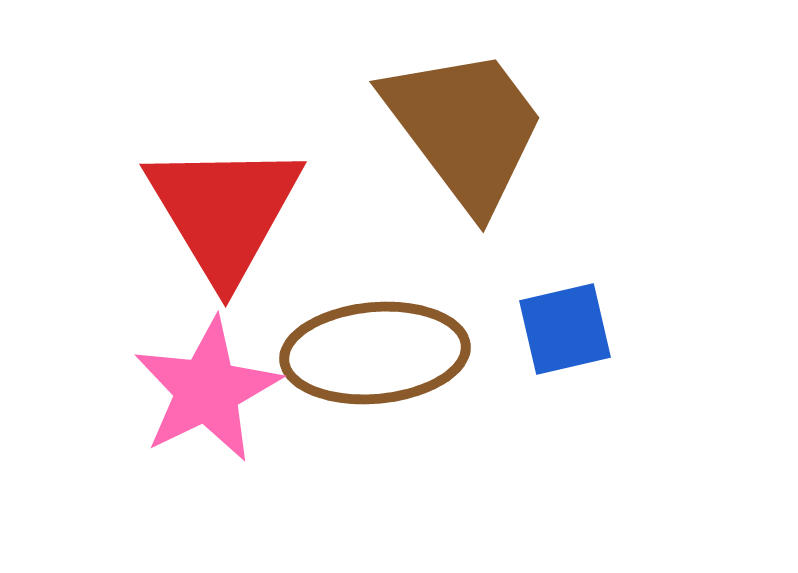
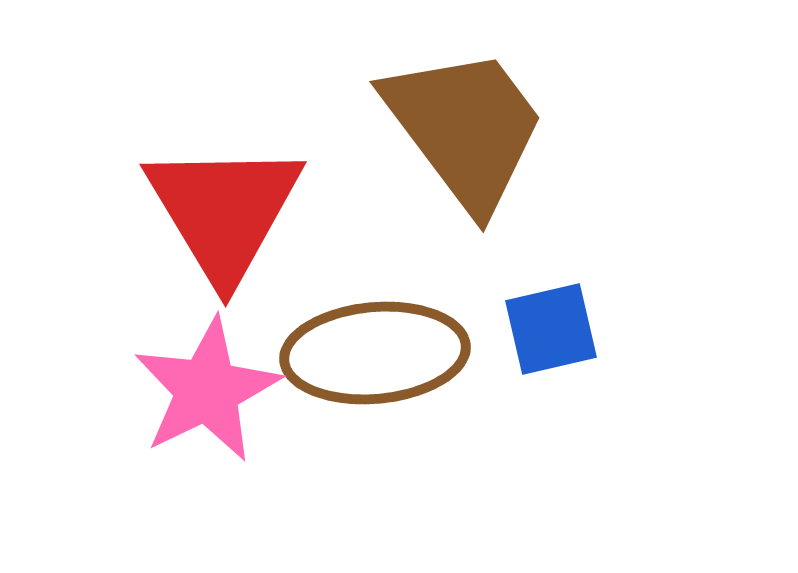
blue square: moved 14 px left
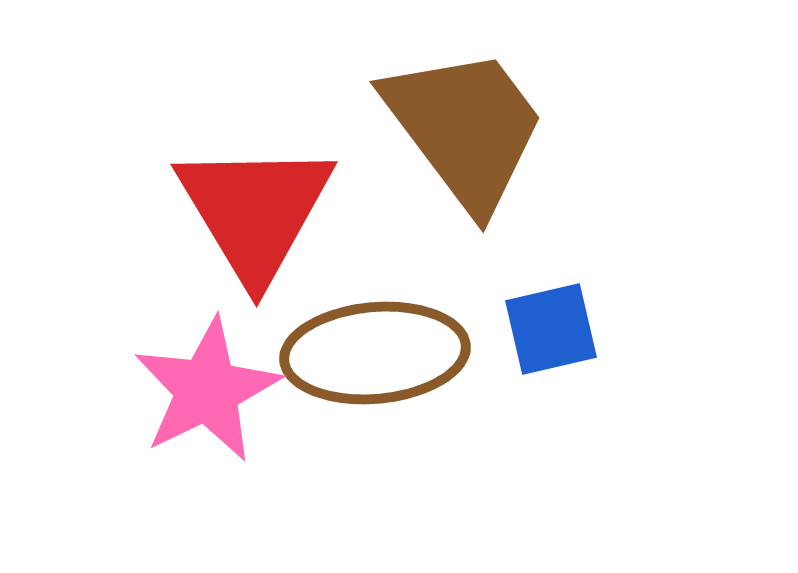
red triangle: moved 31 px right
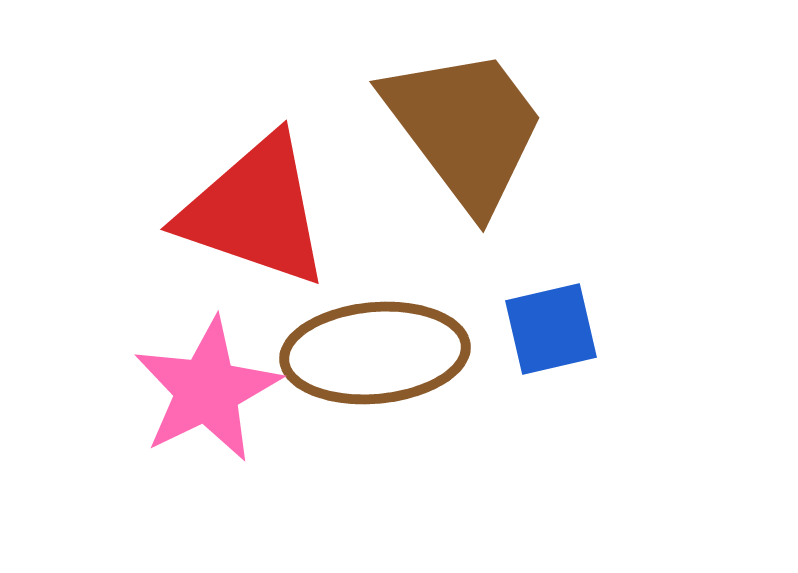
red triangle: rotated 40 degrees counterclockwise
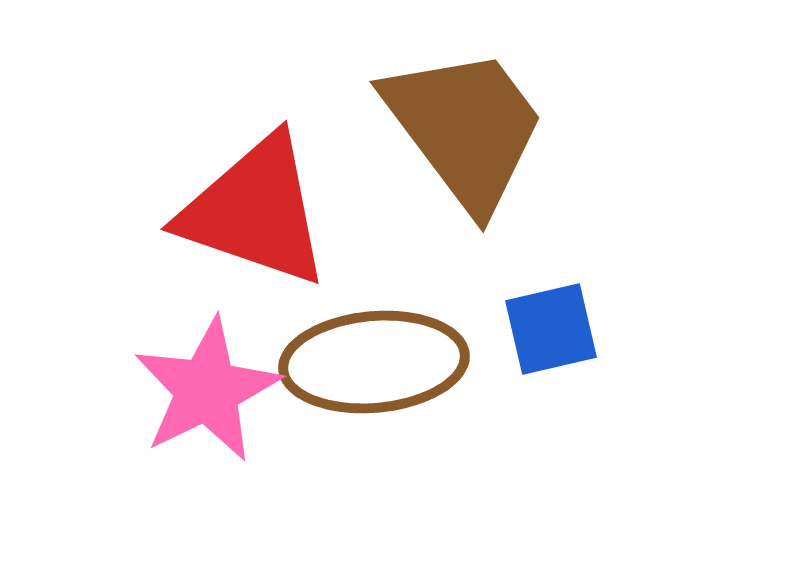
brown ellipse: moved 1 px left, 9 px down
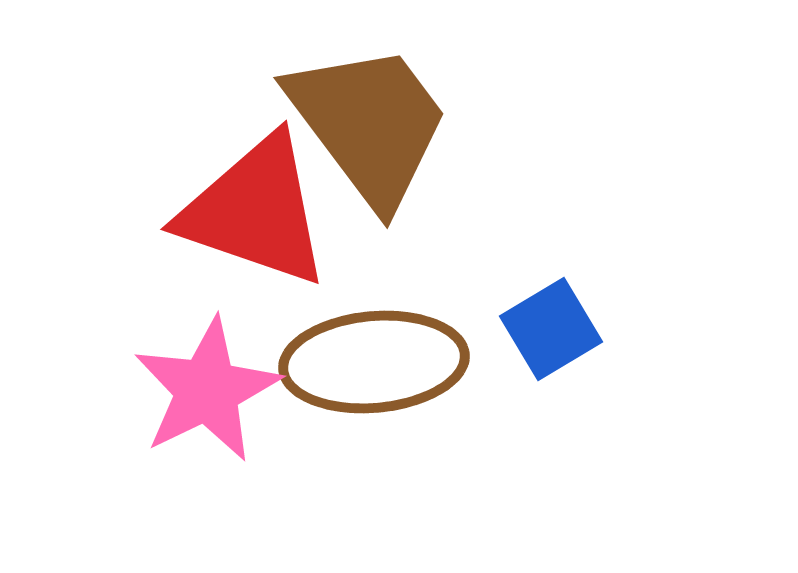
brown trapezoid: moved 96 px left, 4 px up
blue square: rotated 18 degrees counterclockwise
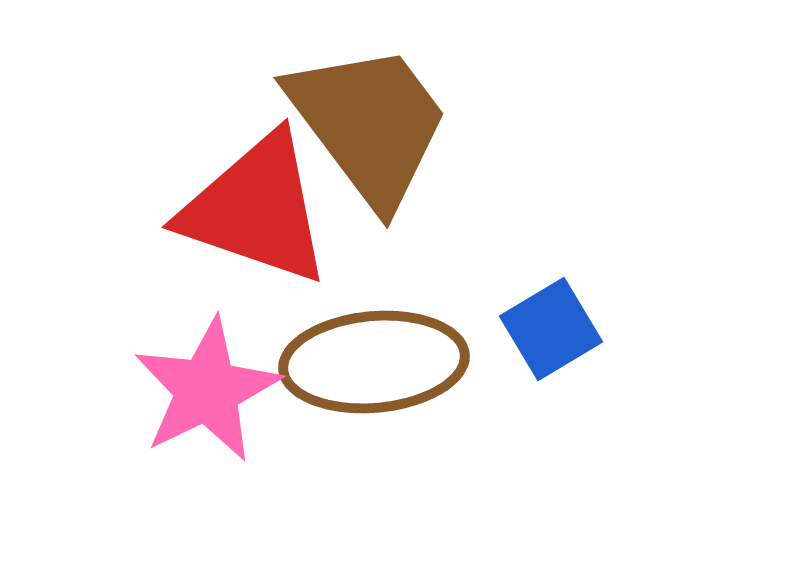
red triangle: moved 1 px right, 2 px up
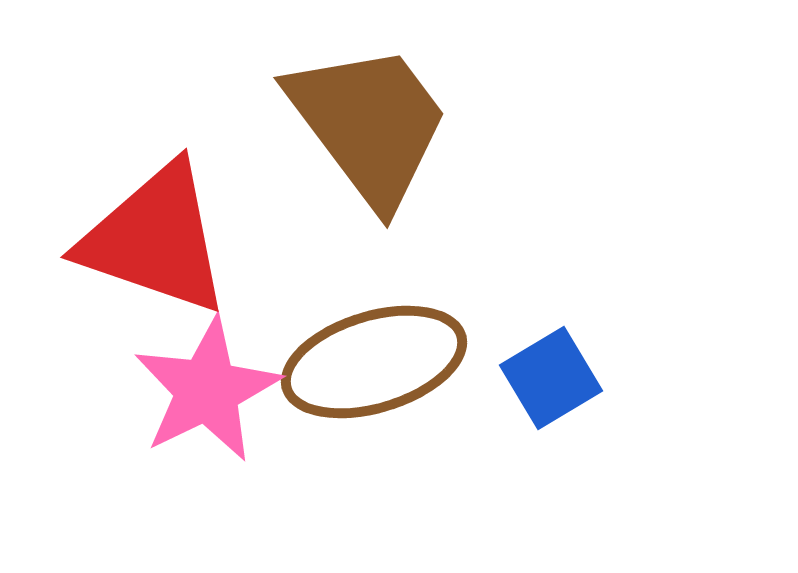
red triangle: moved 101 px left, 30 px down
blue square: moved 49 px down
brown ellipse: rotated 12 degrees counterclockwise
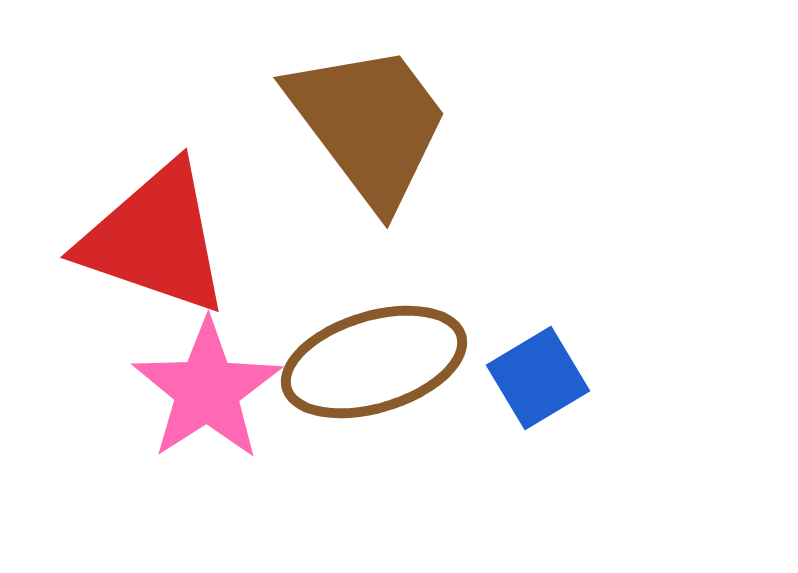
blue square: moved 13 px left
pink star: rotated 7 degrees counterclockwise
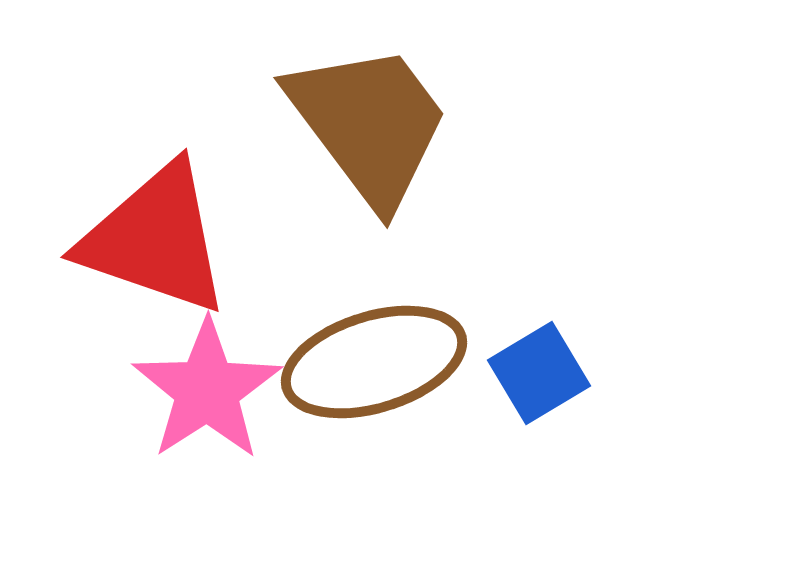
blue square: moved 1 px right, 5 px up
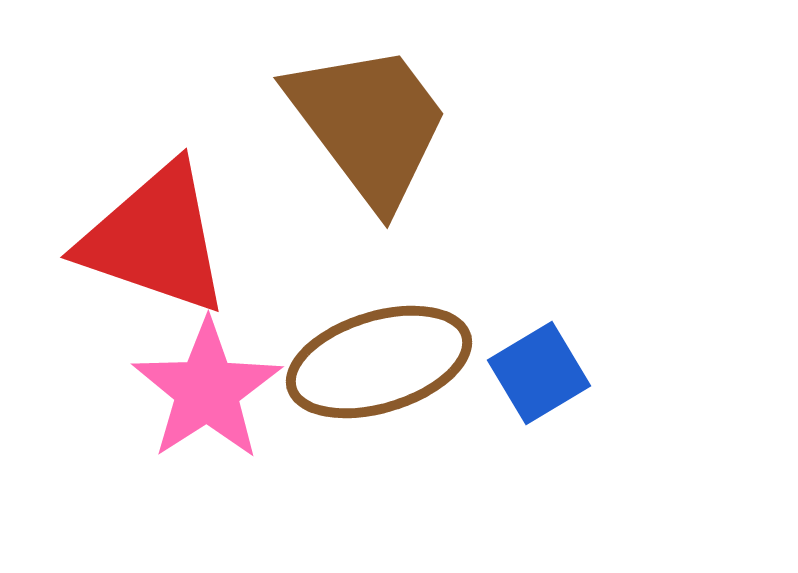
brown ellipse: moved 5 px right
